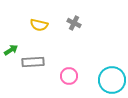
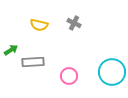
cyan circle: moved 8 px up
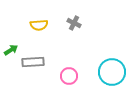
yellow semicircle: rotated 18 degrees counterclockwise
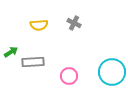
green arrow: moved 2 px down
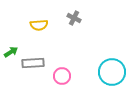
gray cross: moved 5 px up
gray rectangle: moved 1 px down
pink circle: moved 7 px left
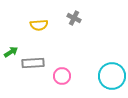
cyan circle: moved 4 px down
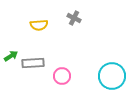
green arrow: moved 4 px down
